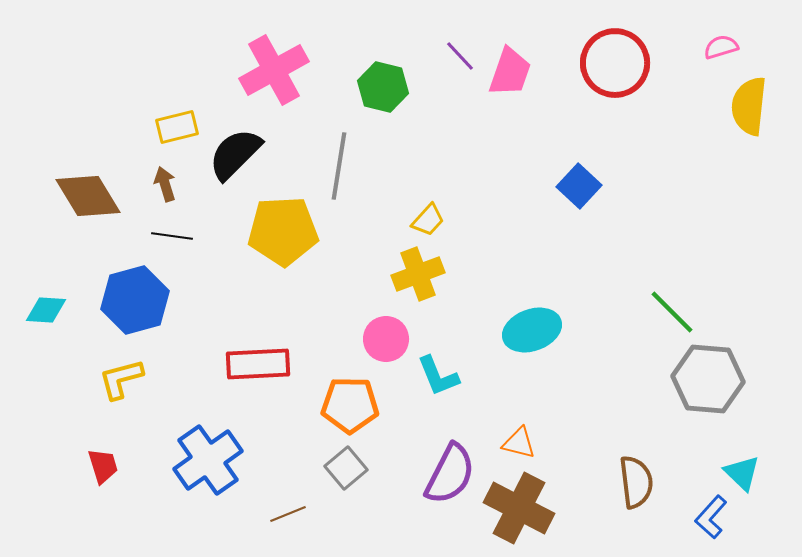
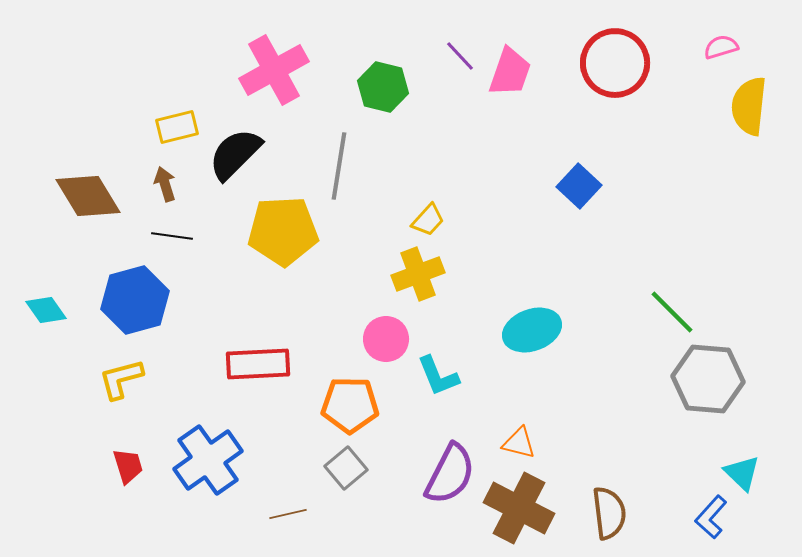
cyan diamond: rotated 51 degrees clockwise
red trapezoid: moved 25 px right
brown semicircle: moved 27 px left, 31 px down
brown line: rotated 9 degrees clockwise
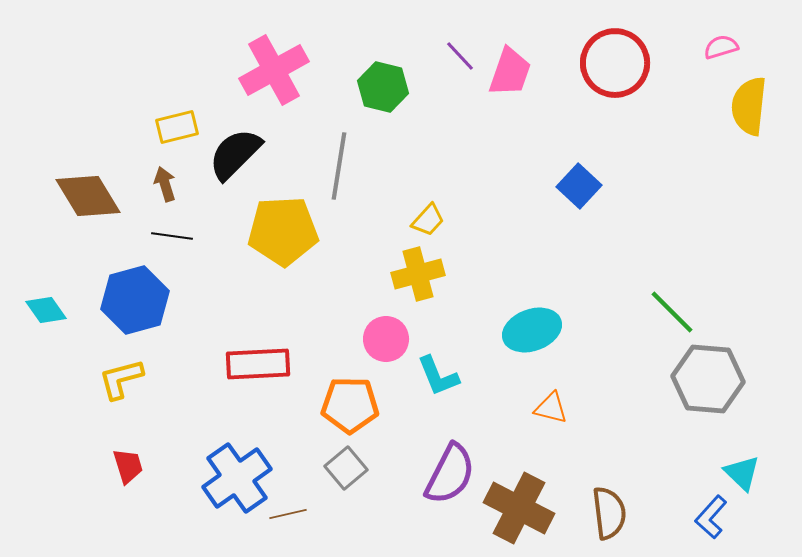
yellow cross: rotated 6 degrees clockwise
orange triangle: moved 32 px right, 35 px up
blue cross: moved 29 px right, 18 px down
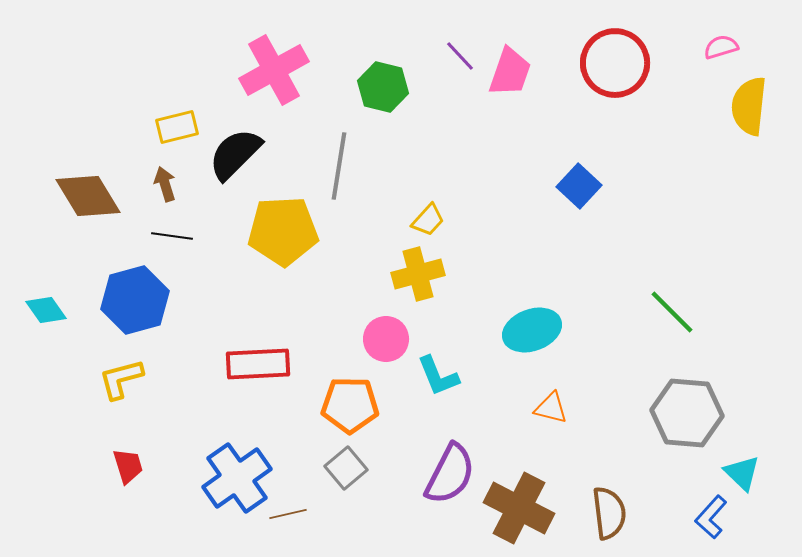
gray hexagon: moved 21 px left, 34 px down
